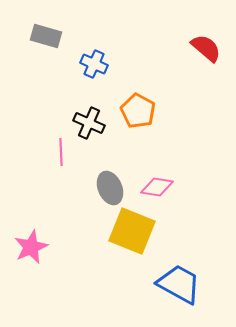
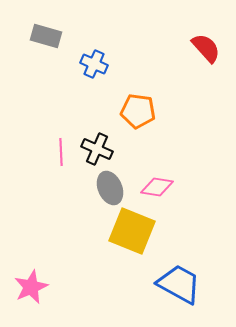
red semicircle: rotated 8 degrees clockwise
orange pentagon: rotated 20 degrees counterclockwise
black cross: moved 8 px right, 26 px down
pink star: moved 40 px down
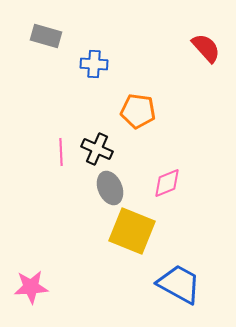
blue cross: rotated 20 degrees counterclockwise
pink diamond: moved 10 px right, 4 px up; rotated 32 degrees counterclockwise
pink star: rotated 20 degrees clockwise
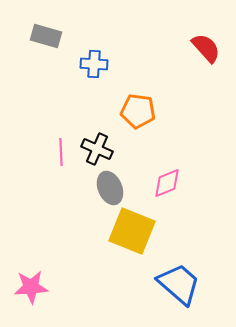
blue trapezoid: rotated 12 degrees clockwise
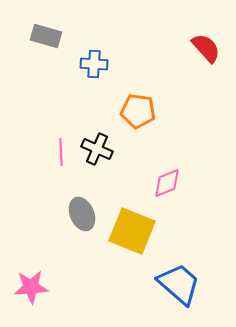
gray ellipse: moved 28 px left, 26 px down
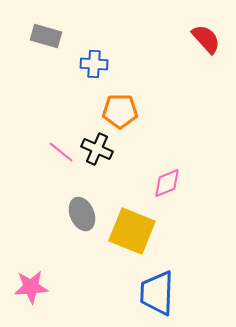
red semicircle: moved 9 px up
orange pentagon: moved 18 px left; rotated 8 degrees counterclockwise
pink line: rotated 48 degrees counterclockwise
blue trapezoid: moved 22 px left, 9 px down; rotated 129 degrees counterclockwise
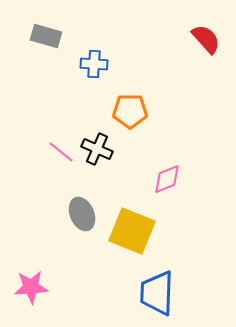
orange pentagon: moved 10 px right
pink diamond: moved 4 px up
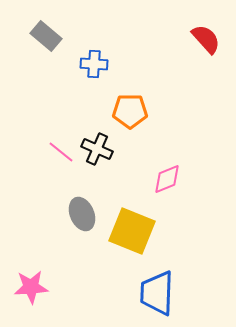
gray rectangle: rotated 24 degrees clockwise
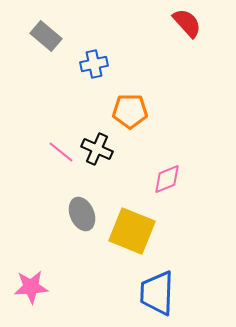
red semicircle: moved 19 px left, 16 px up
blue cross: rotated 16 degrees counterclockwise
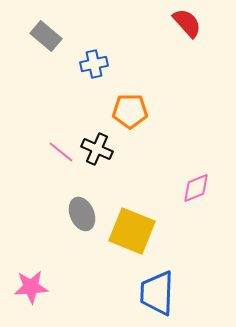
pink diamond: moved 29 px right, 9 px down
